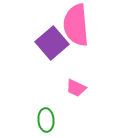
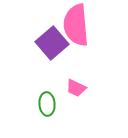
green ellipse: moved 1 px right, 16 px up
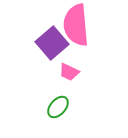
pink trapezoid: moved 7 px left, 16 px up
green ellipse: moved 11 px right, 3 px down; rotated 45 degrees clockwise
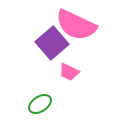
pink semicircle: rotated 60 degrees counterclockwise
green ellipse: moved 18 px left, 3 px up; rotated 15 degrees clockwise
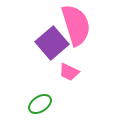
pink semicircle: rotated 132 degrees counterclockwise
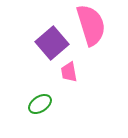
pink semicircle: moved 15 px right
pink trapezoid: rotated 55 degrees clockwise
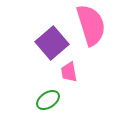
green ellipse: moved 8 px right, 4 px up
